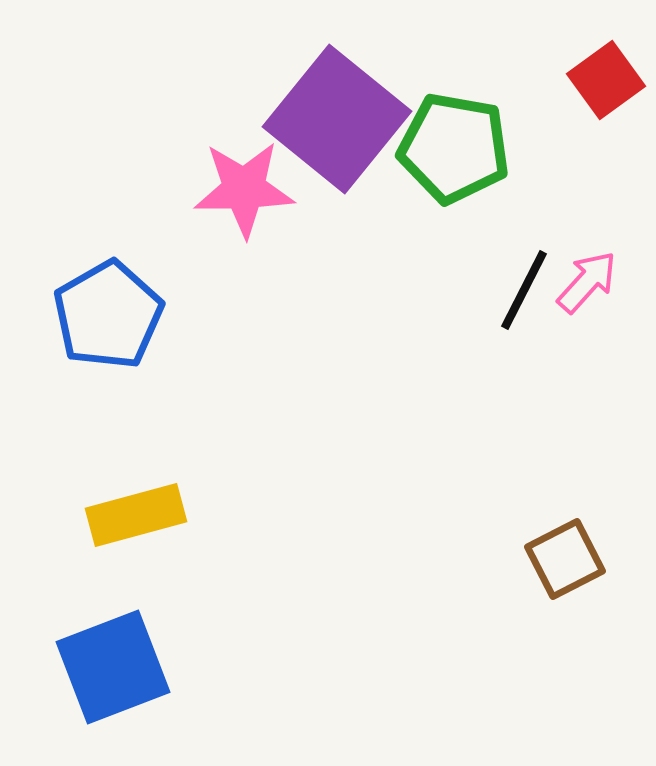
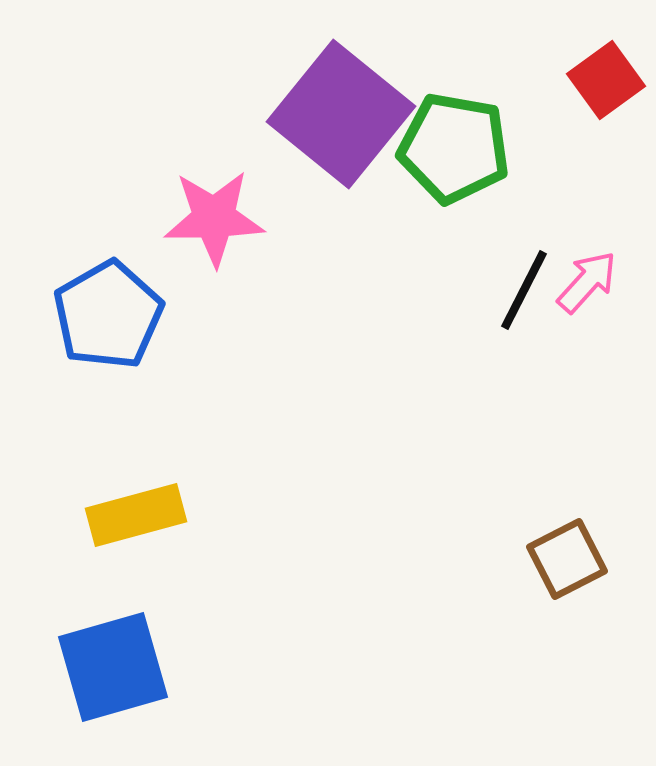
purple square: moved 4 px right, 5 px up
pink star: moved 30 px left, 29 px down
brown square: moved 2 px right
blue square: rotated 5 degrees clockwise
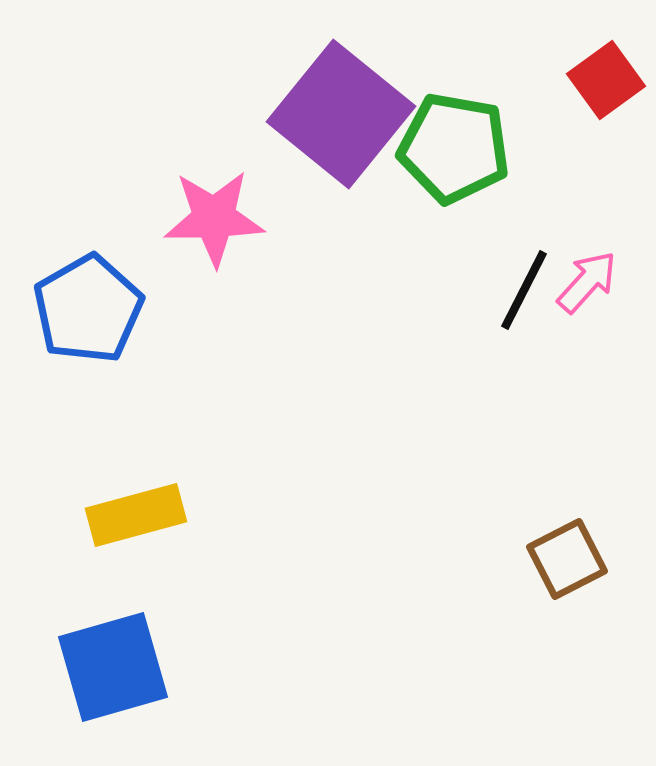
blue pentagon: moved 20 px left, 6 px up
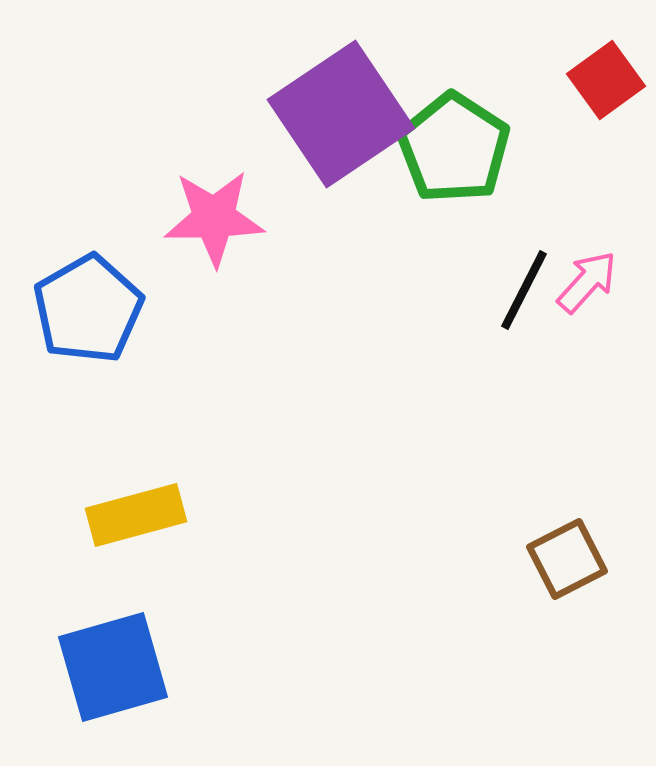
purple square: rotated 17 degrees clockwise
green pentagon: rotated 23 degrees clockwise
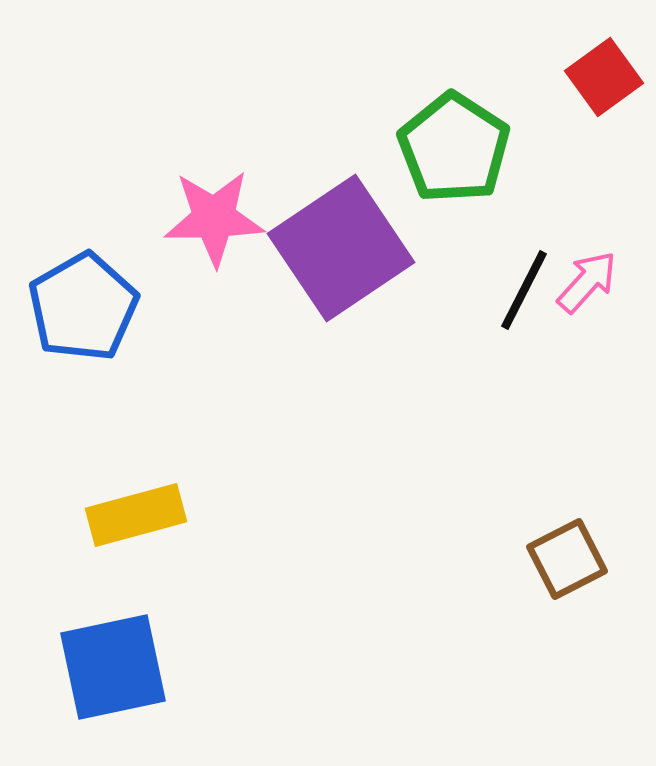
red square: moved 2 px left, 3 px up
purple square: moved 134 px down
blue pentagon: moved 5 px left, 2 px up
blue square: rotated 4 degrees clockwise
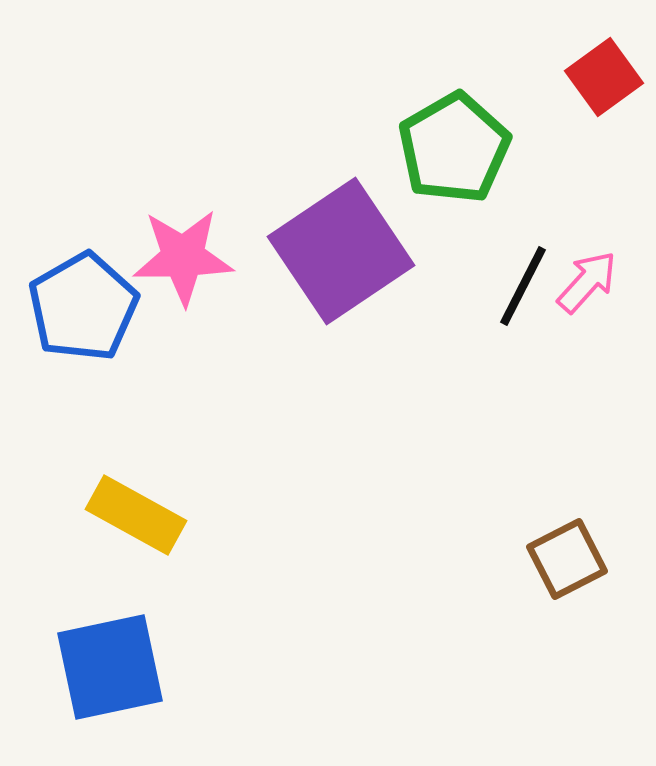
green pentagon: rotated 9 degrees clockwise
pink star: moved 31 px left, 39 px down
purple square: moved 3 px down
black line: moved 1 px left, 4 px up
yellow rectangle: rotated 44 degrees clockwise
blue square: moved 3 px left
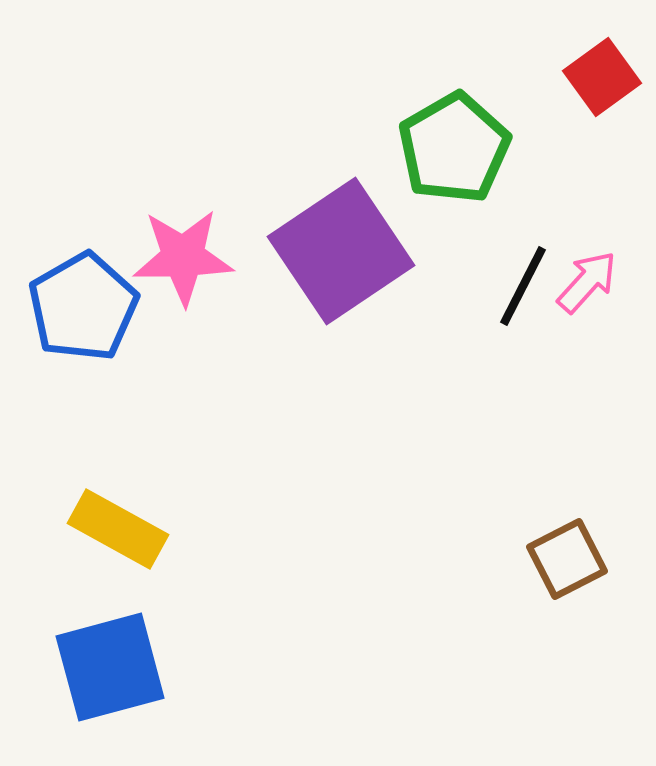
red square: moved 2 px left
yellow rectangle: moved 18 px left, 14 px down
blue square: rotated 3 degrees counterclockwise
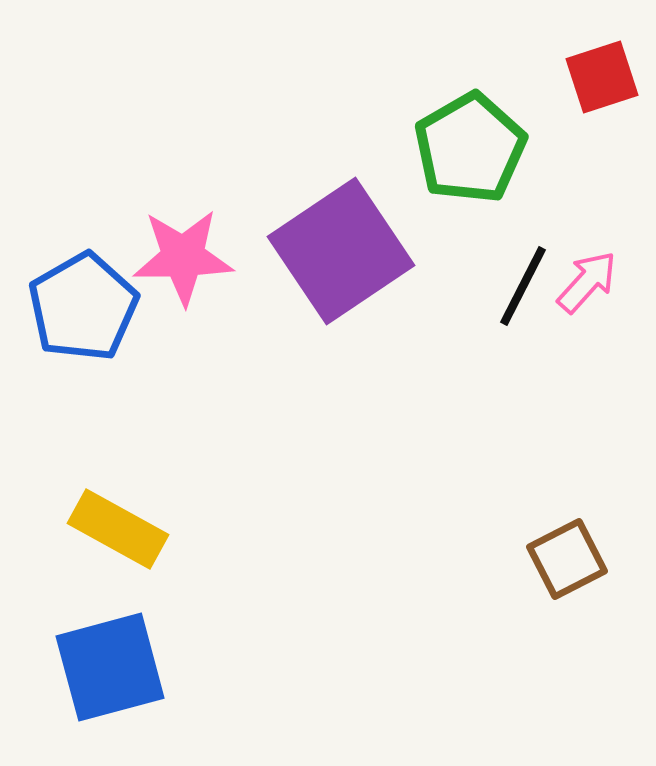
red square: rotated 18 degrees clockwise
green pentagon: moved 16 px right
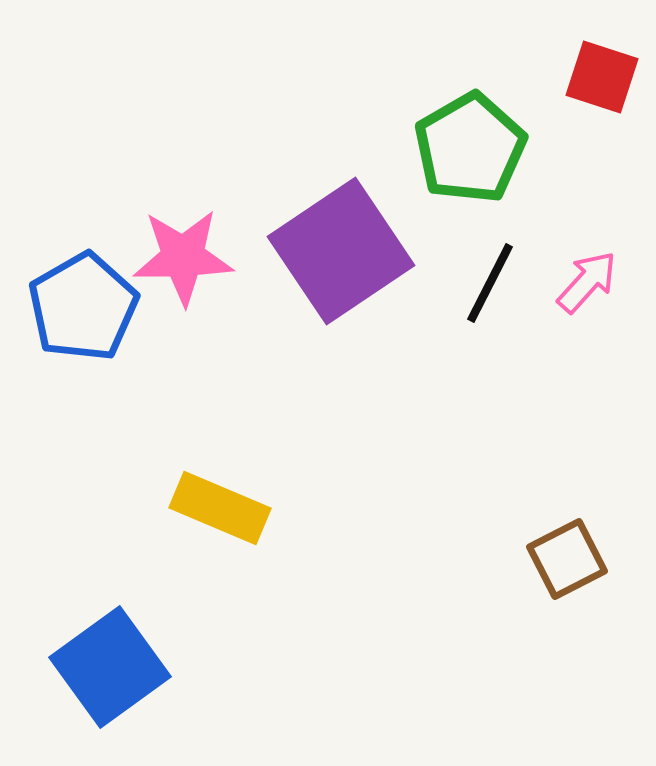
red square: rotated 36 degrees clockwise
black line: moved 33 px left, 3 px up
yellow rectangle: moved 102 px right, 21 px up; rotated 6 degrees counterclockwise
blue square: rotated 21 degrees counterclockwise
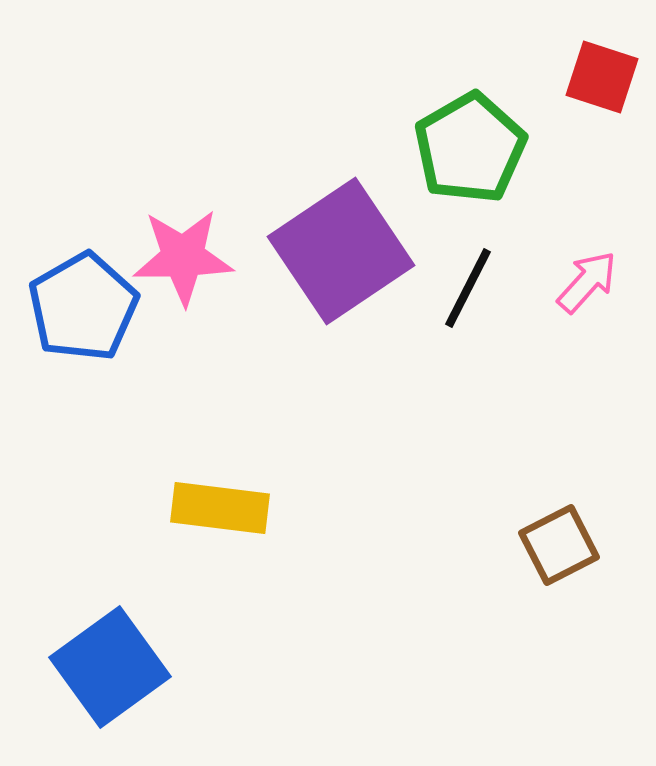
black line: moved 22 px left, 5 px down
yellow rectangle: rotated 16 degrees counterclockwise
brown square: moved 8 px left, 14 px up
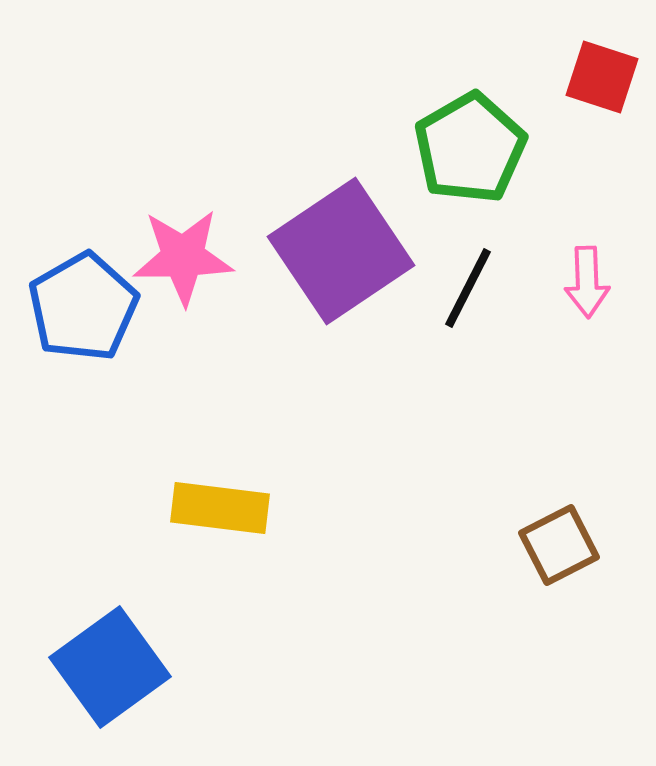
pink arrow: rotated 136 degrees clockwise
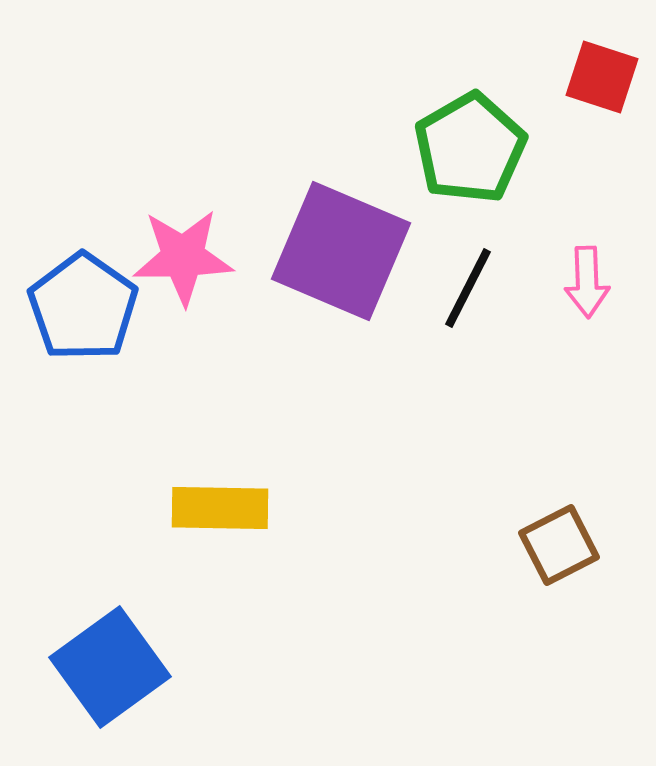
purple square: rotated 33 degrees counterclockwise
blue pentagon: rotated 7 degrees counterclockwise
yellow rectangle: rotated 6 degrees counterclockwise
